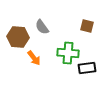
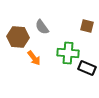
black rectangle: rotated 30 degrees clockwise
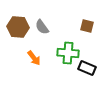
brown hexagon: moved 10 px up
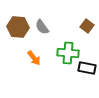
brown square: rotated 24 degrees clockwise
black rectangle: rotated 12 degrees counterclockwise
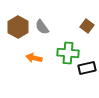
brown hexagon: rotated 25 degrees clockwise
orange arrow: rotated 140 degrees clockwise
black rectangle: rotated 24 degrees counterclockwise
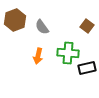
brown hexagon: moved 3 px left, 7 px up; rotated 10 degrees clockwise
orange arrow: moved 4 px right, 2 px up; rotated 91 degrees counterclockwise
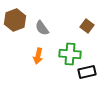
gray semicircle: moved 1 px down
green cross: moved 2 px right, 1 px down
black rectangle: moved 4 px down
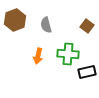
gray semicircle: moved 4 px right, 3 px up; rotated 21 degrees clockwise
green cross: moved 2 px left
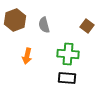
gray semicircle: moved 2 px left
orange arrow: moved 11 px left
black rectangle: moved 20 px left, 6 px down; rotated 18 degrees clockwise
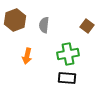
gray semicircle: rotated 21 degrees clockwise
green cross: rotated 15 degrees counterclockwise
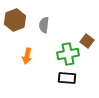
brown square: moved 15 px down
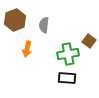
brown square: moved 2 px right
orange arrow: moved 7 px up
